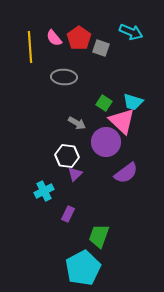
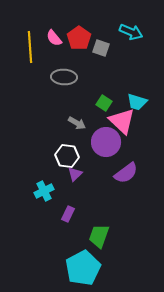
cyan trapezoid: moved 4 px right
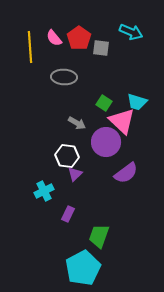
gray square: rotated 12 degrees counterclockwise
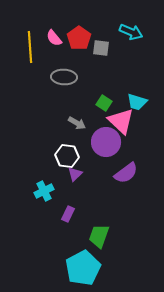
pink triangle: moved 1 px left
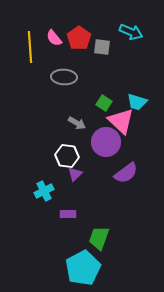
gray square: moved 1 px right, 1 px up
purple rectangle: rotated 63 degrees clockwise
green trapezoid: moved 2 px down
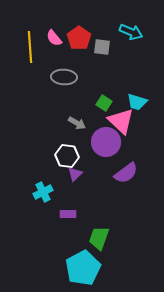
cyan cross: moved 1 px left, 1 px down
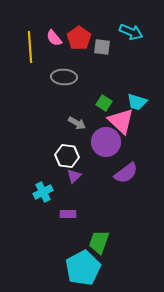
purple triangle: moved 1 px left, 2 px down
green trapezoid: moved 4 px down
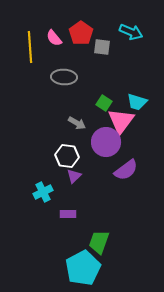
red pentagon: moved 2 px right, 5 px up
pink triangle: rotated 24 degrees clockwise
purple semicircle: moved 3 px up
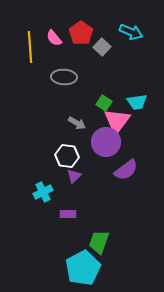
gray square: rotated 36 degrees clockwise
cyan trapezoid: rotated 25 degrees counterclockwise
pink triangle: moved 4 px left
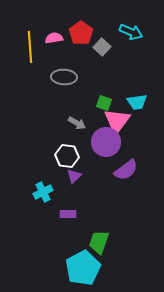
pink semicircle: rotated 120 degrees clockwise
green square: rotated 14 degrees counterclockwise
